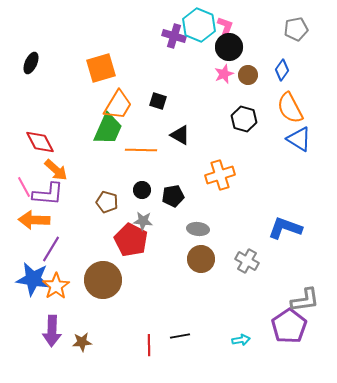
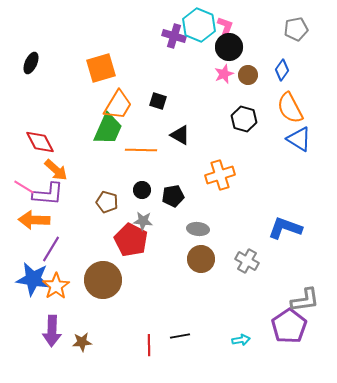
pink line at (24, 187): rotated 30 degrees counterclockwise
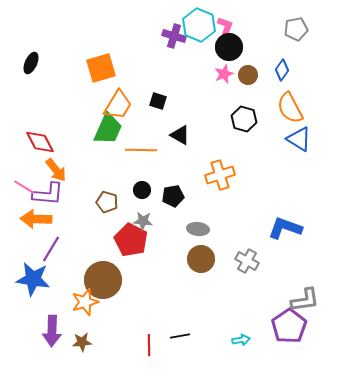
orange arrow at (56, 170): rotated 10 degrees clockwise
orange arrow at (34, 220): moved 2 px right, 1 px up
orange star at (56, 286): moved 29 px right, 16 px down; rotated 16 degrees clockwise
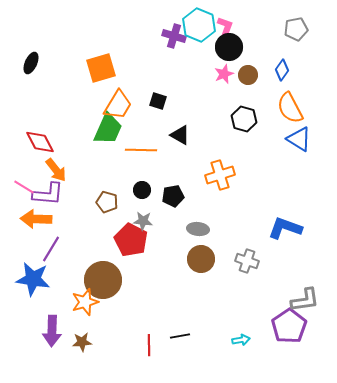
gray cross at (247, 261): rotated 10 degrees counterclockwise
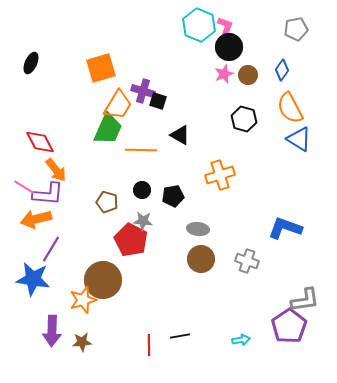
purple cross at (174, 36): moved 31 px left, 55 px down
orange arrow at (36, 219): rotated 16 degrees counterclockwise
orange star at (85, 302): moved 2 px left, 2 px up
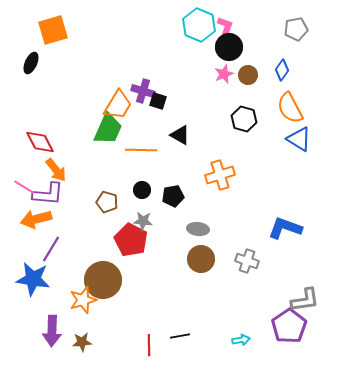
orange square at (101, 68): moved 48 px left, 38 px up
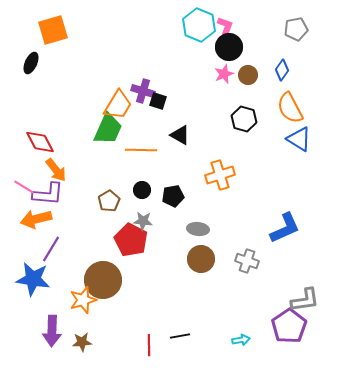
brown pentagon at (107, 202): moved 2 px right, 1 px up; rotated 25 degrees clockwise
blue L-shape at (285, 228): rotated 136 degrees clockwise
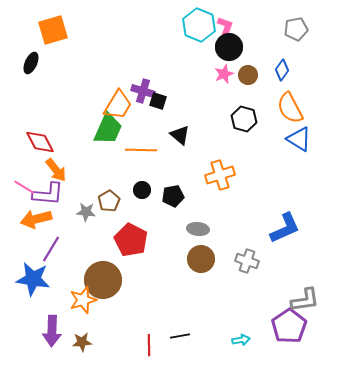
black triangle at (180, 135): rotated 10 degrees clockwise
gray star at (143, 221): moved 57 px left, 9 px up
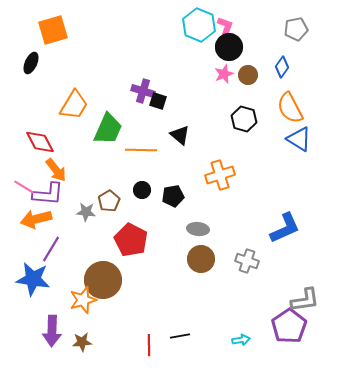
blue diamond at (282, 70): moved 3 px up
orange trapezoid at (118, 105): moved 44 px left
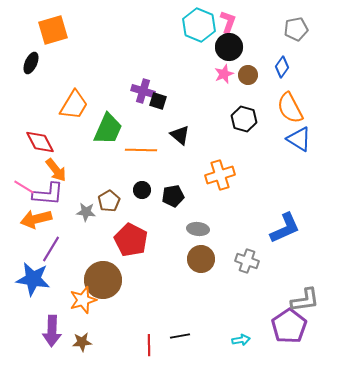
pink L-shape at (225, 28): moved 3 px right, 6 px up
